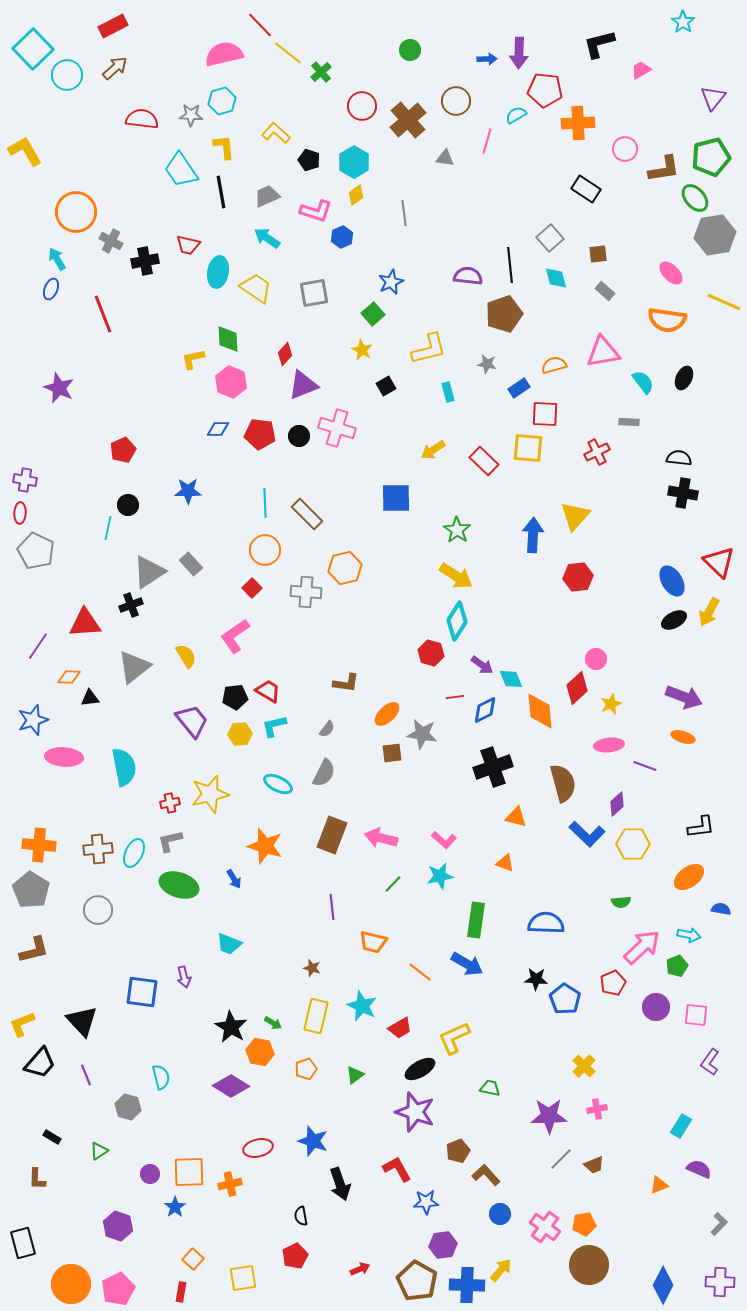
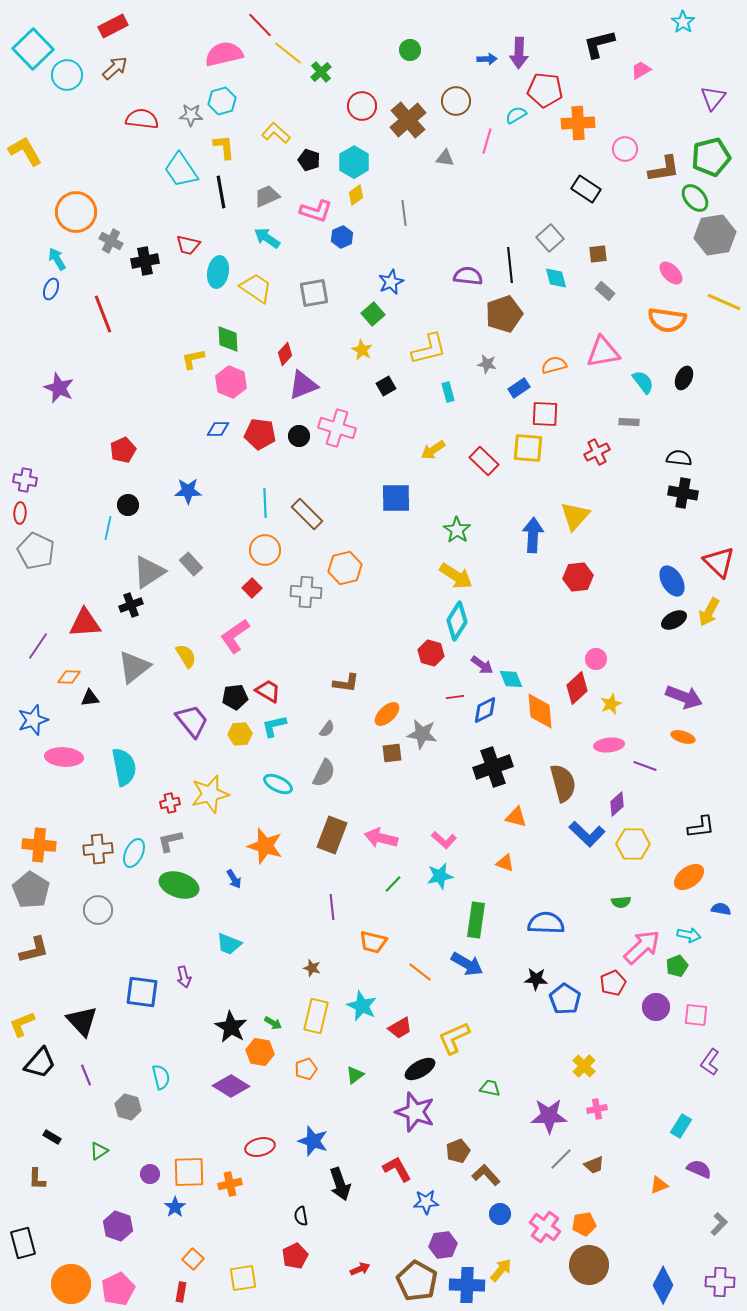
red ellipse at (258, 1148): moved 2 px right, 1 px up
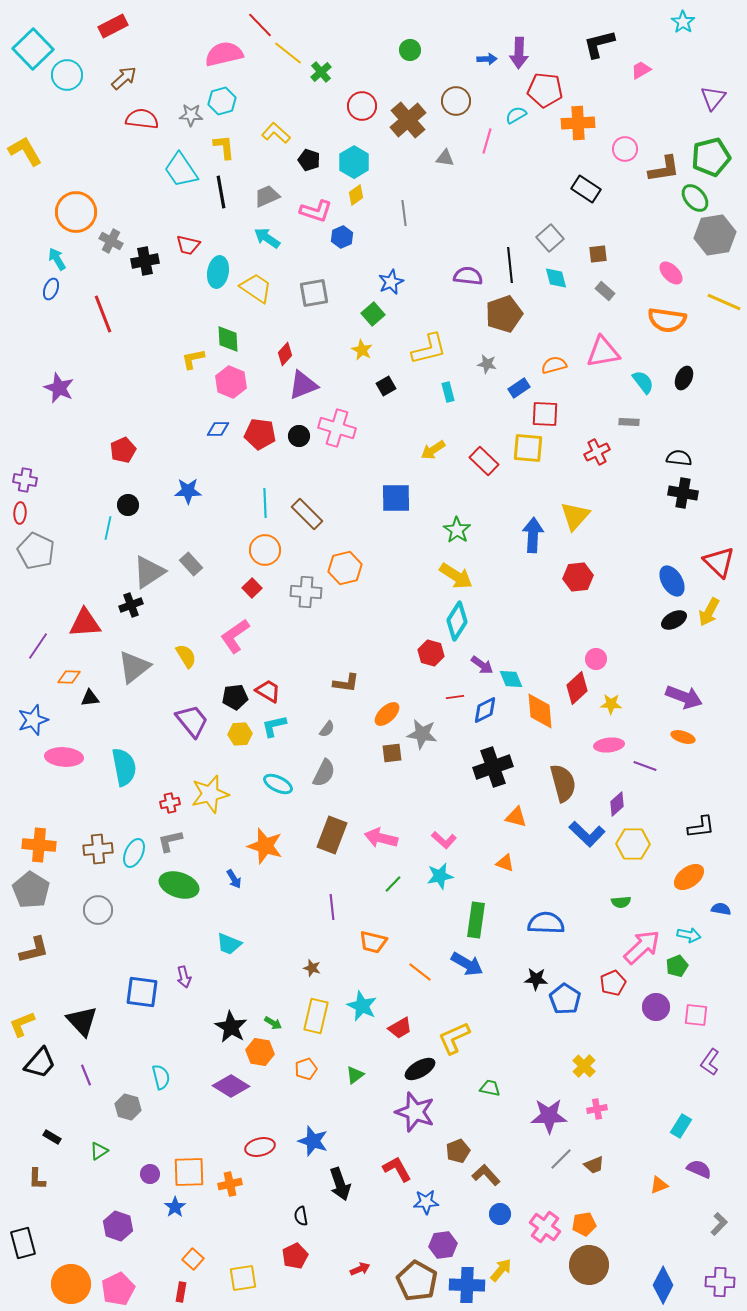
brown arrow at (115, 68): moved 9 px right, 10 px down
yellow star at (611, 704): rotated 25 degrees clockwise
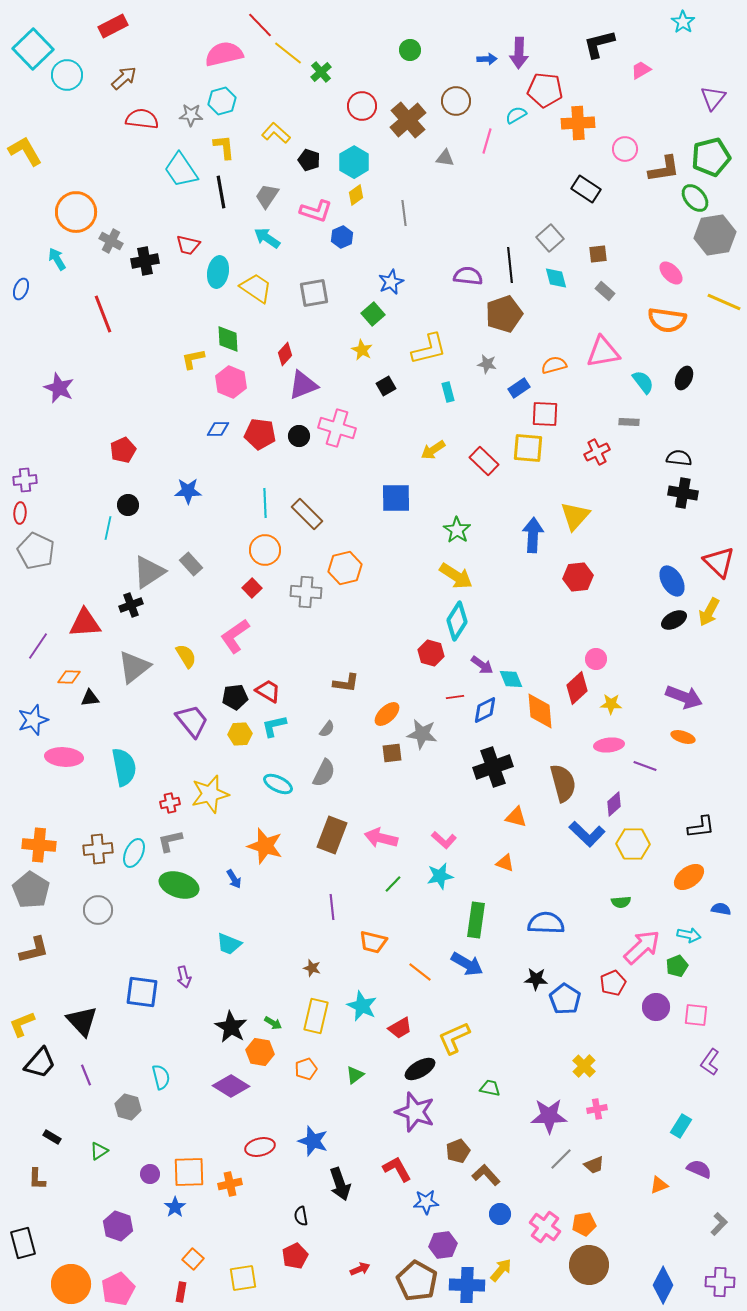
gray trapezoid at (267, 196): rotated 32 degrees counterclockwise
blue ellipse at (51, 289): moved 30 px left
purple cross at (25, 480): rotated 15 degrees counterclockwise
purple diamond at (617, 804): moved 3 px left
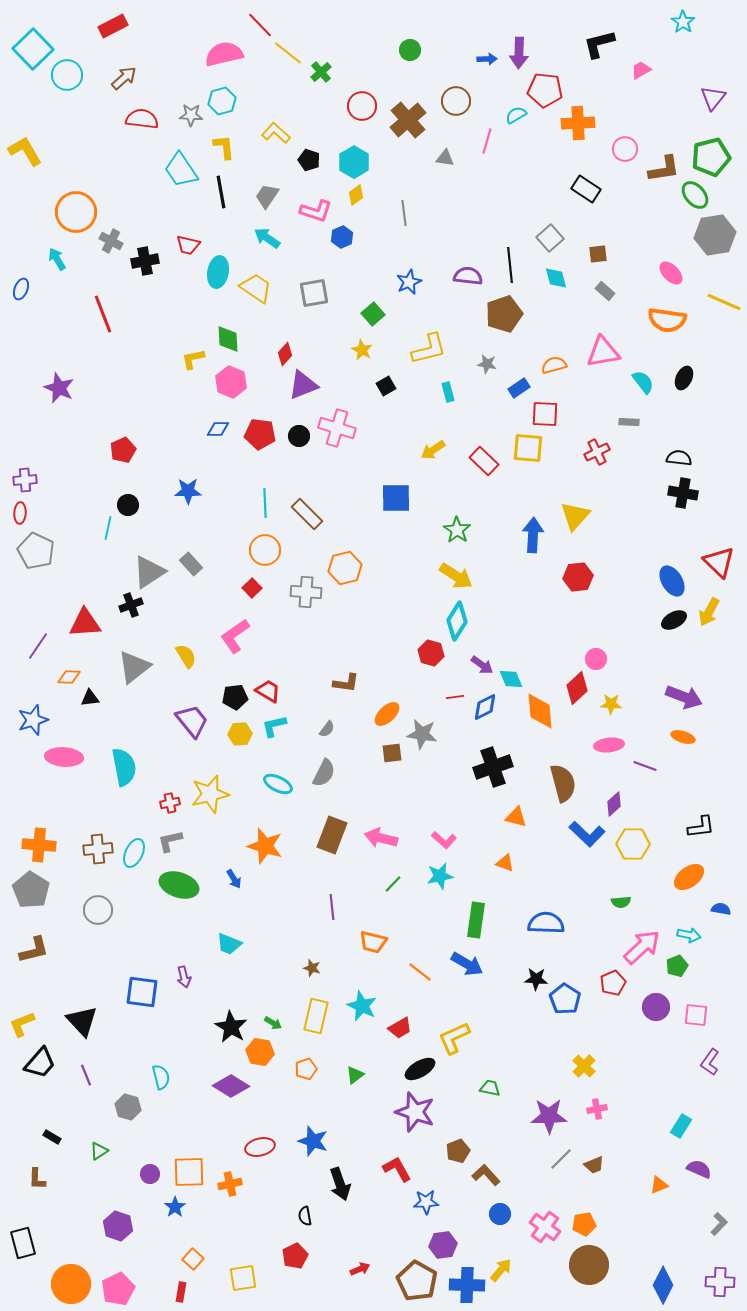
green ellipse at (695, 198): moved 3 px up
blue star at (391, 282): moved 18 px right
blue diamond at (485, 710): moved 3 px up
black semicircle at (301, 1216): moved 4 px right
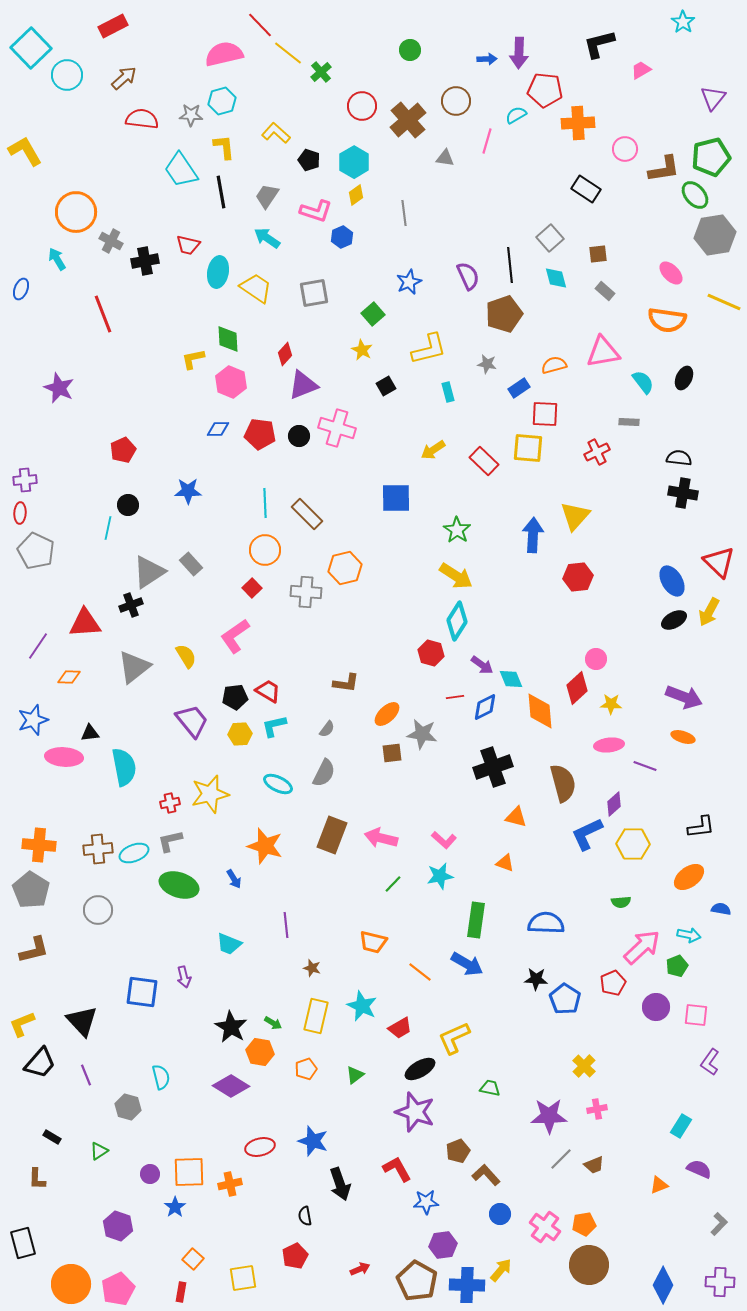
cyan square at (33, 49): moved 2 px left, 1 px up
purple semicircle at (468, 276): rotated 60 degrees clockwise
black triangle at (90, 698): moved 35 px down
blue L-shape at (587, 834): rotated 111 degrees clockwise
cyan ellipse at (134, 853): rotated 44 degrees clockwise
purple line at (332, 907): moved 46 px left, 18 px down
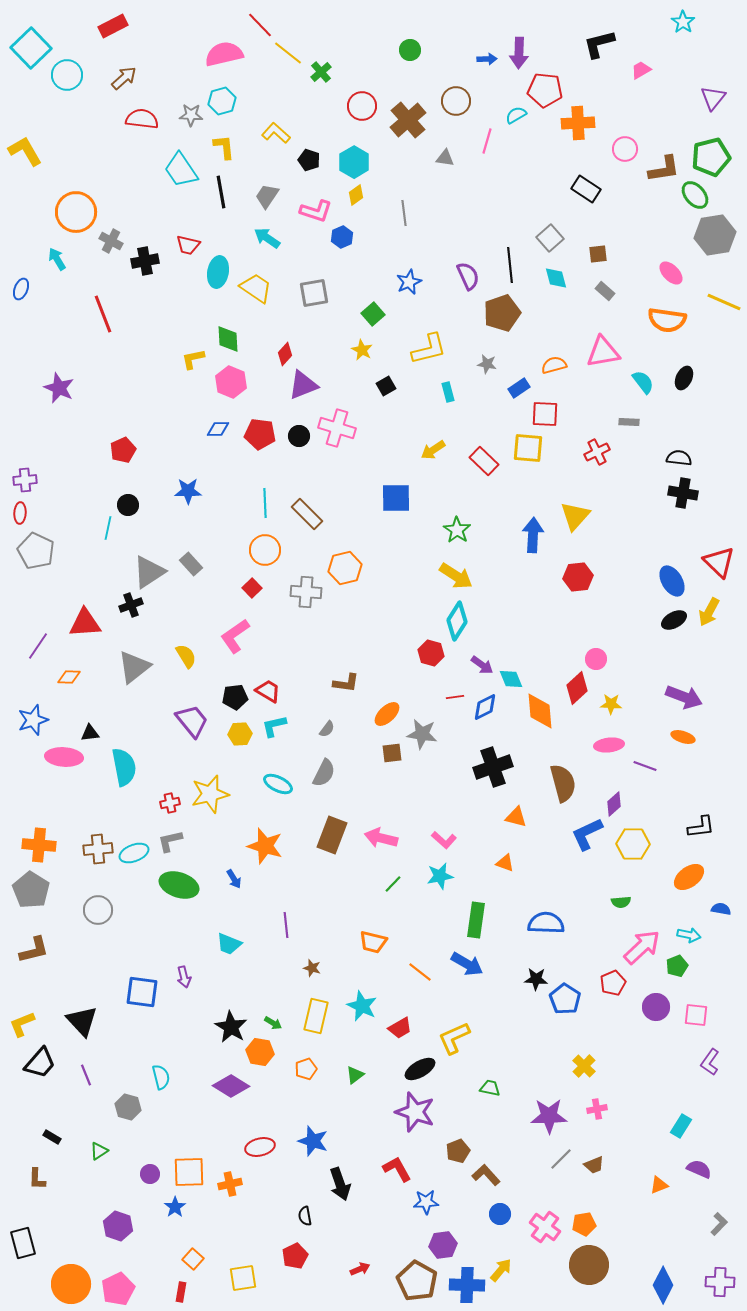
brown pentagon at (504, 314): moved 2 px left, 1 px up
